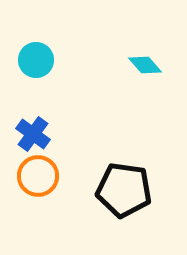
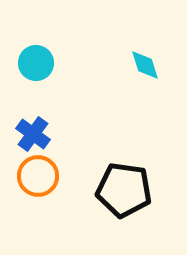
cyan circle: moved 3 px down
cyan diamond: rotated 24 degrees clockwise
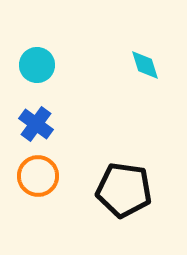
cyan circle: moved 1 px right, 2 px down
blue cross: moved 3 px right, 10 px up
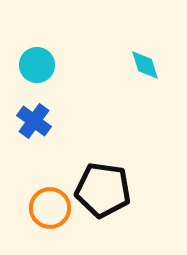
blue cross: moved 2 px left, 3 px up
orange circle: moved 12 px right, 32 px down
black pentagon: moved 21 px left
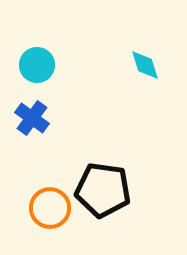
blue cross: moved 2 px left, 3 px up
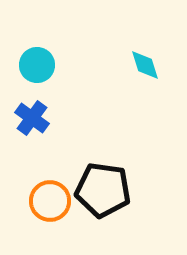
orange circle: moved 7 px up
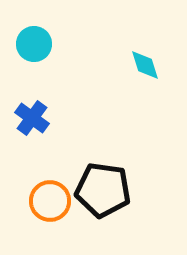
cyan circle: moved 3 px left, 21 px up
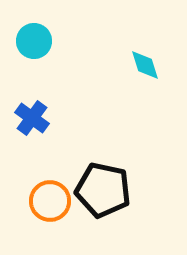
cyan circle: moved 3 px up
black pentagon: rotated 4 degrees clockwise
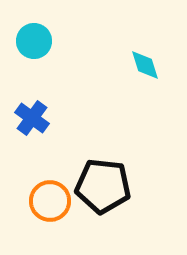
black pentagon: moved 4 px up; rotated 6 degrees counterclockwise
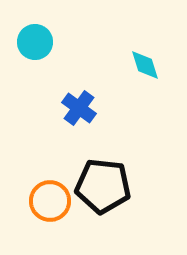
cyan circle: moved 1 px right, 1 px down
blue cross: moved 47 px right, 10 px up
